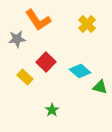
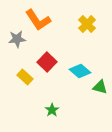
red square: moved 1 px right
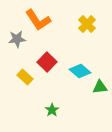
green triangle: rotated 21 degrees counterclockwise
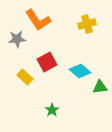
yellow cross: rotated 30 degrees clockwise
red square: rotated 18 degrees clockwise
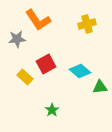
red square: moved 1 px left, 2 px down
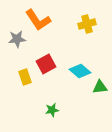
yellow rectangle: rotated 28 degrees clockwise
green star: rotated 24 degrees clockwise
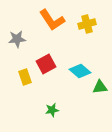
orange L-shape: moved 14 px right
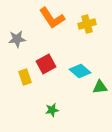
orange L-shape: moved 2 px up
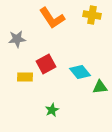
yellow cross: moved 5 px right, 9 px up; rotated 24 degrees clockwise
cyan diamond: moved 1 px down; rotated 10 degrees clockwise
yellow rectangle: rotated 70 degrees counterclockwise
green star: rotated 16 degrees counterclockwise
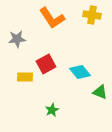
green triangle: moved 5 px down; rotated 28 degrees clockwise
